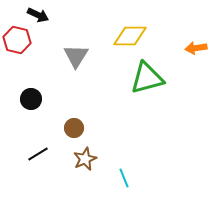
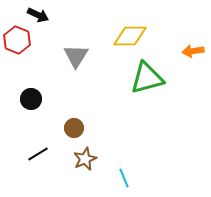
red hexagon: rotated 8 degrees clockwise
orange arrow: moved 3 px left, 3 px down
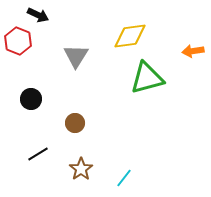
yellow diamond: rotated 8 degrees counterclockwise
red hexagon: moved 1 px right, 1 px down
brown circle: moved 1 px right, 5 px up
brown star: moved 4 px left, 10 px down; rotated 10 degrees counterclockwise
cyan line: rotated 60 degrees clockwise
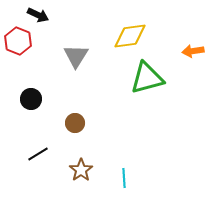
brown star: moved 1 px down
cyan line: rotated 42 degrees counterclockwise
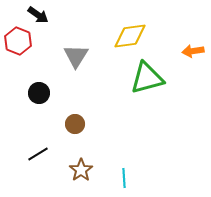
black arrow: rotated 10 degrees clockwise
black circle: moved 8 px right, 6 px up
brown circle: moved 1 px down
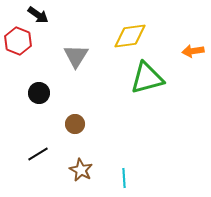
brown star: rotated 10 degrees counterclockwise
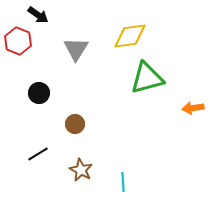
orange arrow: moved 57 px down
gray triangle: moved 7 px up
cyan line: moved 1 px left, 4 px down
